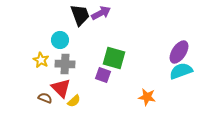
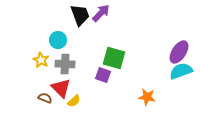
purple arrow: rotated 18 degrees counterclockwise
cyan circle: moved 2 px left
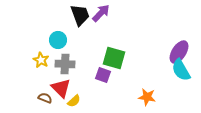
cyan semicircle: moved 1 px up; rotated 100 degrees counterclockwise
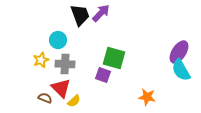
yellow star: rotated 21 degrees clockwise
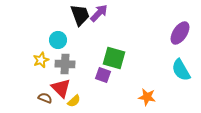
purple arrow: moved 2 px left
purple ellipse: moved 1 px right, 19 px up
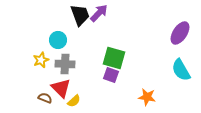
purple square: moved 8 px right
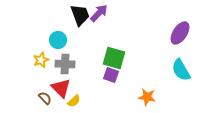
brown semicircle: rotated 24 degrees clockwise
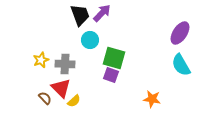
purple arrow: moved 3 px right
cyan circle: moved 32 px right
cyan semicircle: moved 5 px up
orange star: moved 5 px right, 2 px down
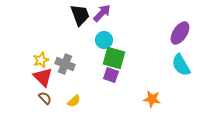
cyan circle: moved 14 px right
gray cross: rotated 18 degrees clockwise
red triangle: moved 18 px left, 11 px up
